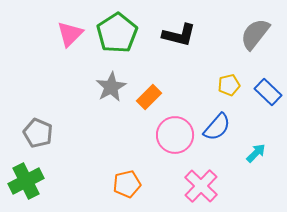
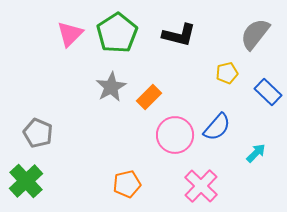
yellow pentagon: moved 2 px left, 12 px up
green cross: rotated 16 degrees counterclockwise
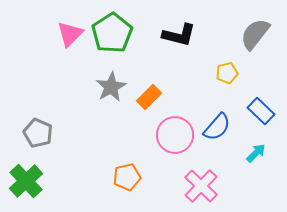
green pentagon: moved 5 px left
blue rectangle: moved 7 px left, 19 px down
orange pentagon: moved 7 px up
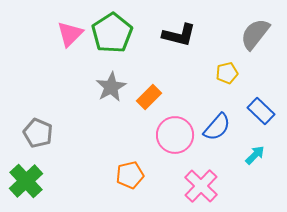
cyan arrow: moved 1 px left, 2 px down
orange pentagon: moved 3 px right, 2 px up
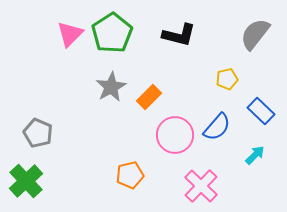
yellow pentagon: moved 6 px down
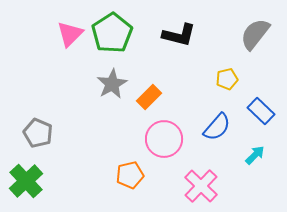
gray star: moved 1 px right, 3 px up
pink circle: moved 11 px left, 4 px down
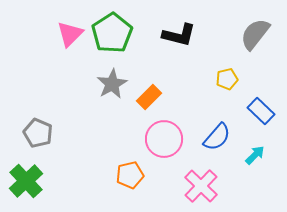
blue semicircle: moved 10 px down
